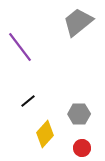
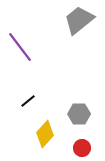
gray trapezoid: moved 1 px right, 2 px up
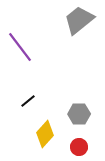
red circle: moved 3 px left, 1 px up
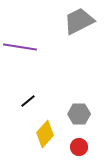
gray trapezoid: moved 1 px down; rotated 12 degrees clockwise
purple line: rotated 44 degrees counterclockwise
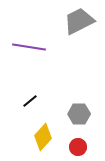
purple line: moved 9 px right
black line: moved 2 px right
yellow diamond: moved 2 px left, 3 px down
red circle: moved 1 px left
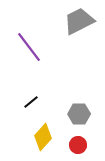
purple line: rotated 44 degrees clockwise
black line: moved 1 px right, 1 px down
red circle: moved 2 px up
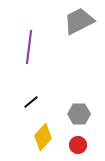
purple line: rotated 44 degrees clockwise
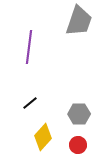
gray trapezoid: rotated 136 degrees clockwise
black line: moved 1 px left, 1 px down
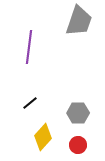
gray hexagon: moved 1 px left, 1 px up
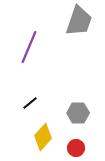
purple line: rotated 16 degrees clockwise
red circle: moved 2 px left, 3 px down
